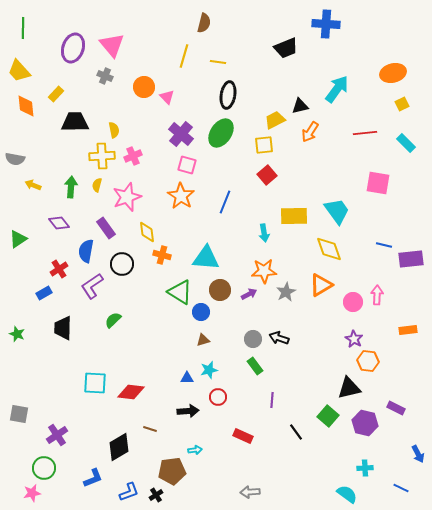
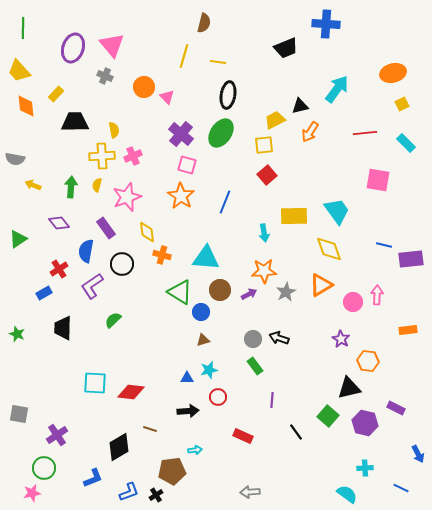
pink square at (378, 183): moved 3 px up
purple star at (354, 339): moved 13 px left
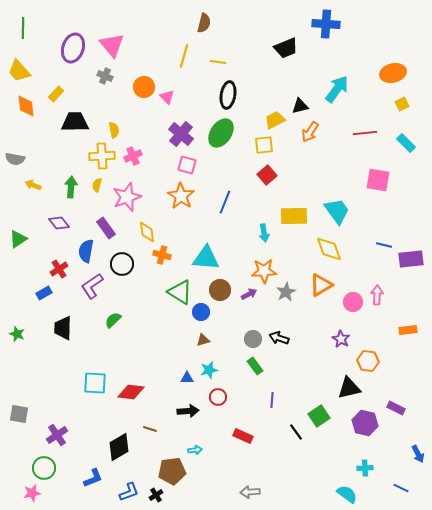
green square at (328, 416): moved 9 px left; rotated 15 degrees clockwise
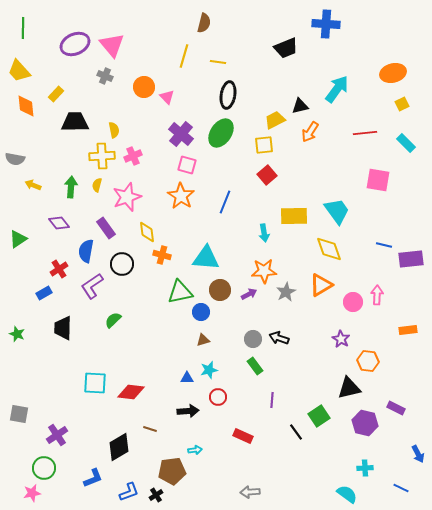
purple ellipse at (73, 48): moved 2 px right, 4 px up; rotated 48 degrees clockwise
green triangle at (180, 292): rotated 44 degrees counterclockwise
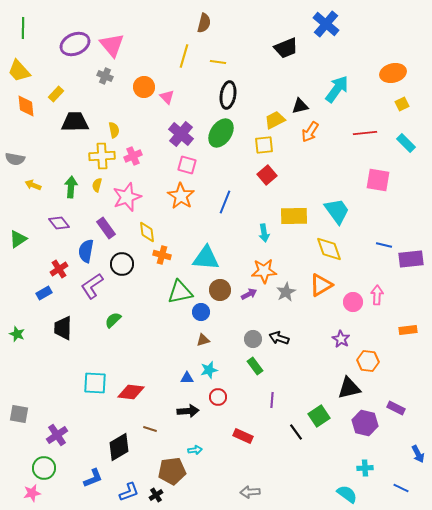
blue cross at (326, 24): rotated 36 degrees clockwise
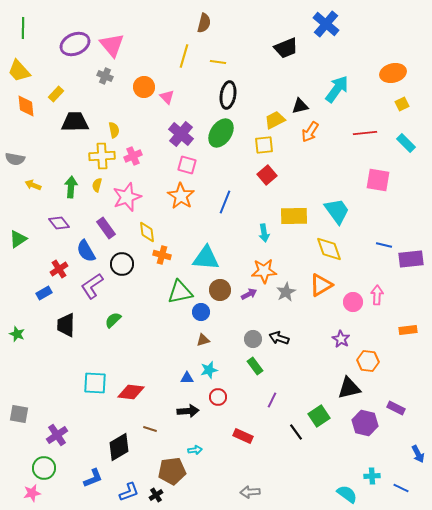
blue semicircle at (86, 251): rotated 40 degrees counterclockwise
black trapezoid at (63, 328): moved 3 px right, 3 px up
purple line at (272, 400): rotated 21 degrees clockwise
cyan cross at (365, 468): moved 7 px right, 8 px down
